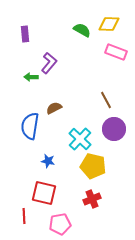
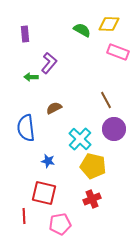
pink rectangle: moved 2 px right
blue semicircle: moved 4 px left, 2 px down; rotated 16 degrees counterclockwise
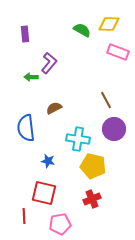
cyan cross: moved 2 px left; rotated 35 degrees counterclockwise
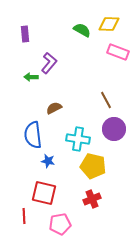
blue semicircle: moved 7 px right, 7 px down
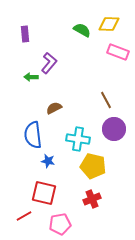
red line: rotated 63 degrees clockwise
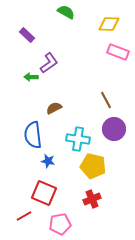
green semicircle: moved 16 px left, 18 px up
purple rectangle: moved 2 px right, 1 px down; rotated 42 degrees counterclockwise
purple L-shape: rotated 15 degrees clockwise
red square: rotated 10 degrees clockwise
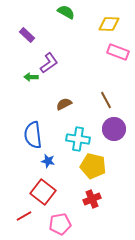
brown semicircle: moved 10 px right, 4 px up
red square: moved 1 px left, 1 px up; rotated 15 degrees clockwise
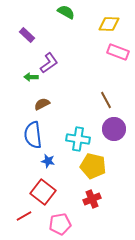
brown semicircle: moved 22 px left
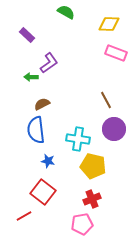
pink rectangle: moved 2 px left, 1 px down
blue semicircle: moved 3 px right, 5 px up
pink pentagon: moved 22 px right
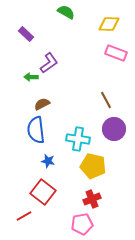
purple rectangle: moved 1 px left, 1 px up
